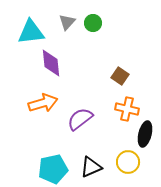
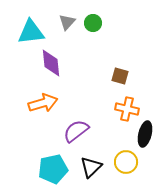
brown square: rotated 18 degrees counterclockwise
purple semicircle: moved 4 px left, 12 px down
yellow circle: moved 2 px left
black triangle: rotated 20 degrees counterclockwise
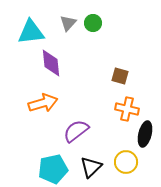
gray triangle: moved 1 px right, 1 px down
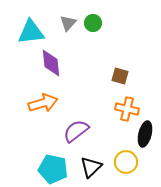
cyan pentagon: rotated 24 degrees clockwise
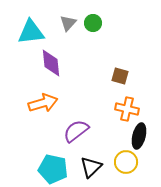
black ellipse: moved 6 px left, 2 px down
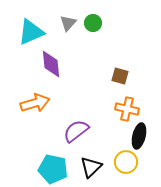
cyan triangle: rotated 16 degrees counterclockwise
purple diamond: moved 1 px down
orange arrow: moved 8 px left
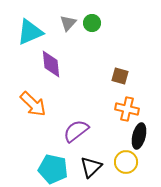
green circle: moved 1 px left
cyan triangle: moved 1 px left
orange arrow: moved 2 px left, 1 px down; rotated 60 degrees clockwise
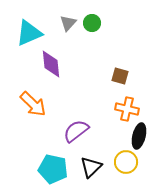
cyan triangle: moved 1 px left, 1 px down
